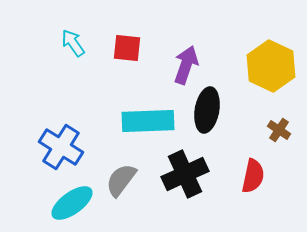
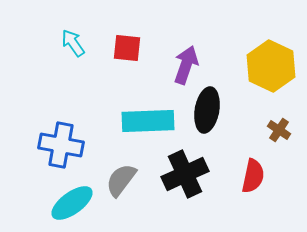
blue cross: moved 2 px up; rotated 21 degrees counterclockwise
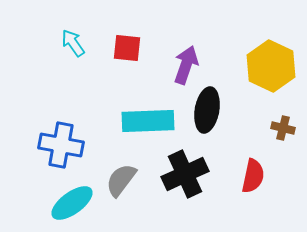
brown cross: moved 4 px right, 2 px up; rotated 20 degrees counterclockwise
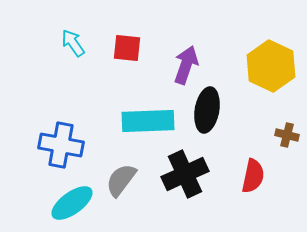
brown cross: moved 4 px right, 7 px down
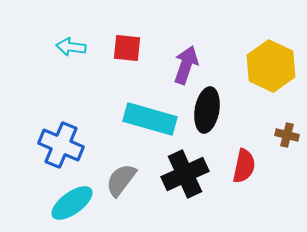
cyan arrow: moved 2 px left, 4 px down; rotated 48 degrees counterclockwise
cyan rectangle: moved 2 px right, 2 px up; rotated 18 degrees clockwise
blue cross: rotated 12 degrees clockwise
red semicircle: moved 9 px left, 10 px up
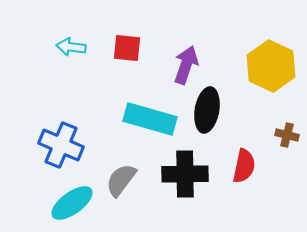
black cross: rotated 24 degrees clockwise
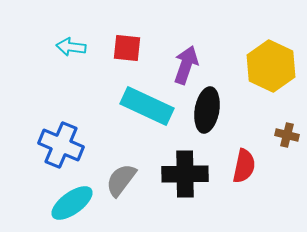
cyan rectangle: moved 3 px left, 13 px up; rotated 9 degrees clockwise
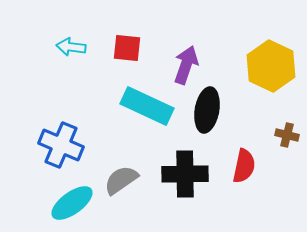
gray semicircle: rotated 18 degrees clockwise
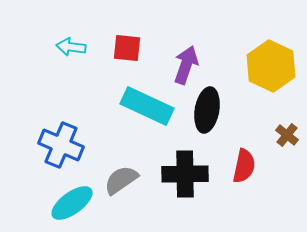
brown cross: rotated 25 degrees clockwise
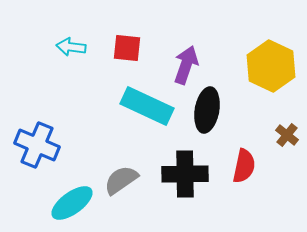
blue cross: moved 24 px left
